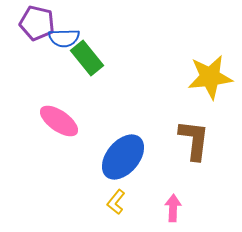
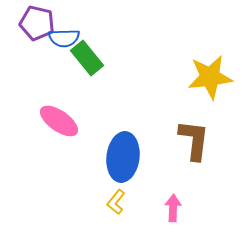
blue ellipse: rotated 33 degrees counterclockwise
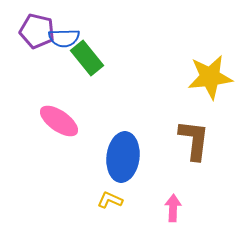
purple pentagon: moved 8 px down
yellow L-shape: moved 6 px left, 2 px up; rotated 75 degrees clockwise
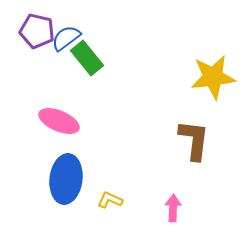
blue semicircle: moved 2 px right; rotated 144 degrees clockwise
yellow star: moved 3 px right
pink ellipse: rotated 12 degrees counterclockwise
blue ellipse: moved 57 px left, 22 px down
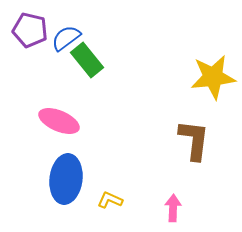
purple pentagon: moved 7 px left, 1 px up
green rectangle: moved 2 px down
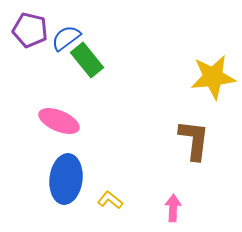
yellow L-shape: rotated 15 degrees clockwise
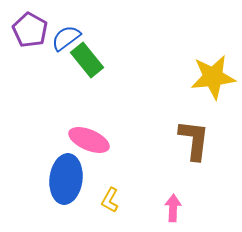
purple pentagon: rotated 16 degrees clockwise
pink ellipse: moved 30 px right, 19 px down
yellow L-shape: rotated 100 degrees counterclockwise
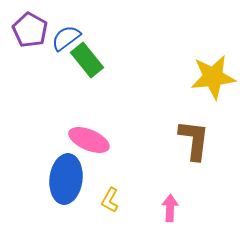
pink arrow: moved 3 px left
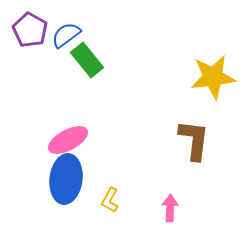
blue semicircle: moved 3 px up
pink ellipse: moved 21 px left; rotated 51 degrees counterclockwise
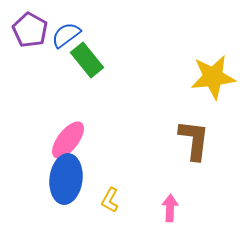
pink ellipse: rotated 24 degrees counterclockwise
